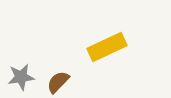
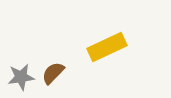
brown semicircle: moved 5 px left, 9 px up
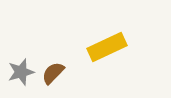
gray star: moved 5 px up; rotated 8 degrees counterclockwise
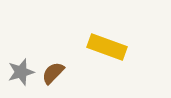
yellow rectangle: rotated 45 degrees clockwise
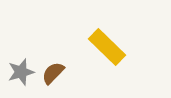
yellow rectangle: rotated 24 degrees clockwise
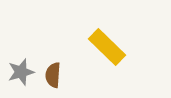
brown semicircle: moved 2 px down; rotated 40 degrees counterclockwise
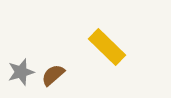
brown semicircle: rotated 45 degrees clockwise
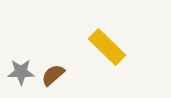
gray star: rotated 16 degrees clockwise
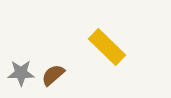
gray star: moved 1 px down
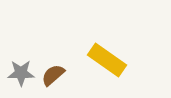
yellow rectangle: moved 13 px down; rotated 9 degrees counterclockwise
